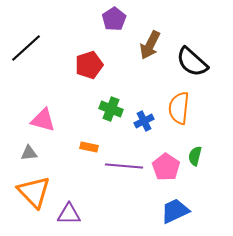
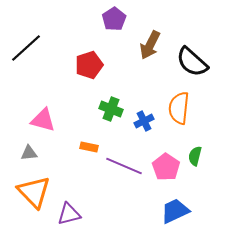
purple line: rotated 18 degrees clockwise
purple triangle: rotated 15 degrees counterclockwise
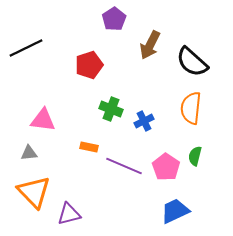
black line: rotated 16 degrees clockwise
orange semicircle: moved 12 px right
pink triangle: rotated 8 degrees counterclockwise
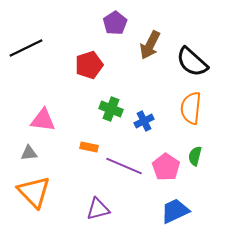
purple pentagon: moved 1 px right, 4 px down
purple triangle: moved 29 px right, 5 px up
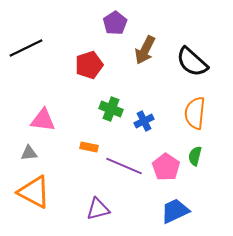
brown arrow: moved 5 px left, 5 px down
orange semicircle: moved 4 px right, 5 px down
orange triangle: rotated 18 degrees counterclockwise
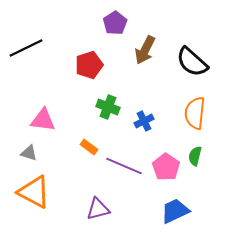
green cross: moved 3 px left, 2 px up
orange rectangle: rotated 24 degrees clockwise
gray triangle: rotated 24 degrees clockwise
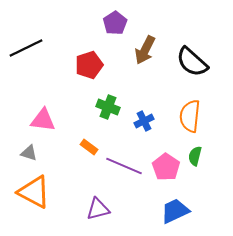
orange semicircle: moved 5 px left, 3 px down
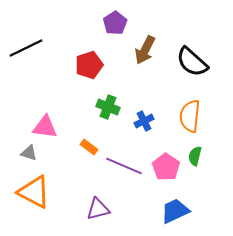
pink triangle: moved 2 px right, 7 px down
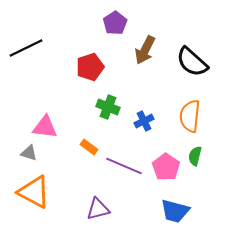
red pentagon: moved 1 px right, 2 px down
blue trapezoid: rotated 140 degrees counterclockwise
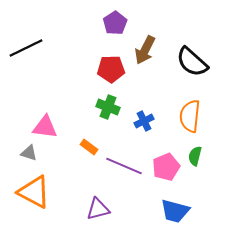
red pentagon: moved 21 px right, 2 px down; rotated 16 degrees clockwise
pink pentagon: rotated 16 degrees clockwise
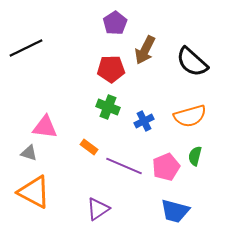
orange semicircle: rotated 112 degrees counterclockwise
purple triangle: rotated 20 degrees counterclockwise
